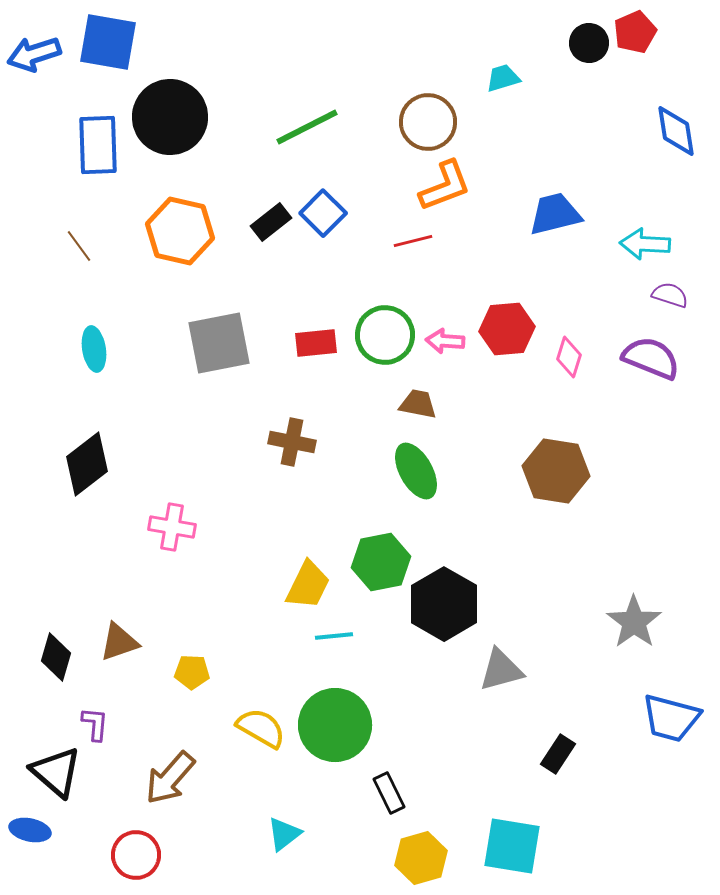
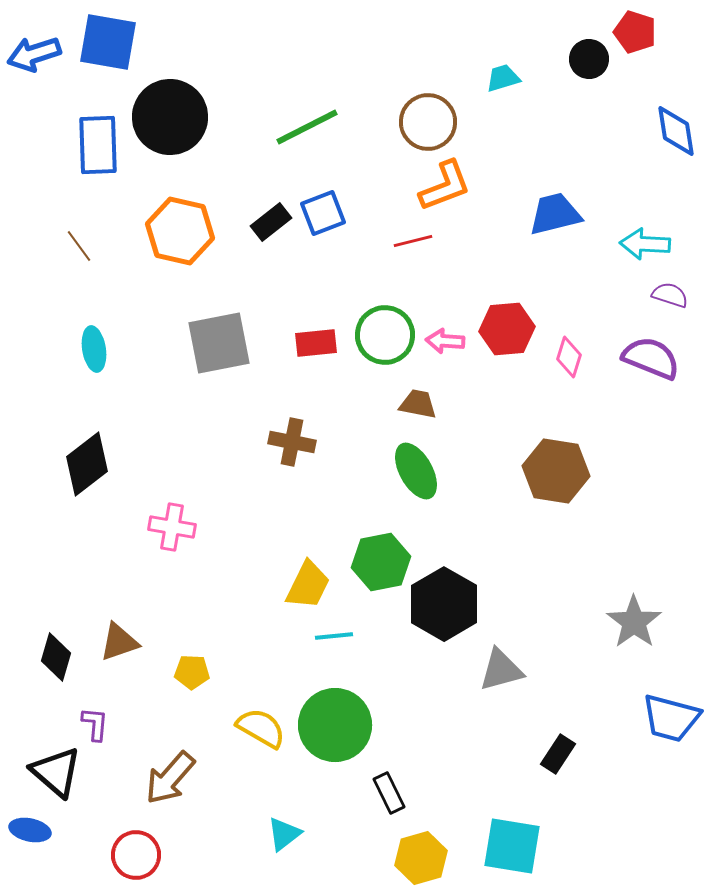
red pentagon at (635, 32): rotated 30 degrees counterclockwise
black circle at (589, 43): moved 16 px down
blue square at (323, 213): rotated 24 degrees clockwise
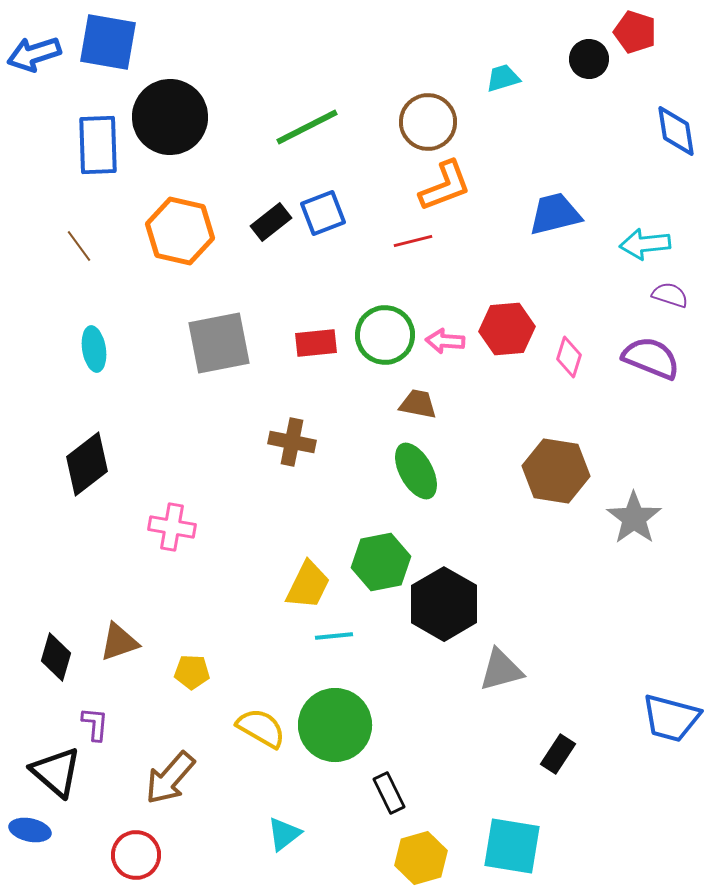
cyan arrow at (645, 244): rotated 9 degrees counterclockwise
gray star at (634, 622): moved 104 px up
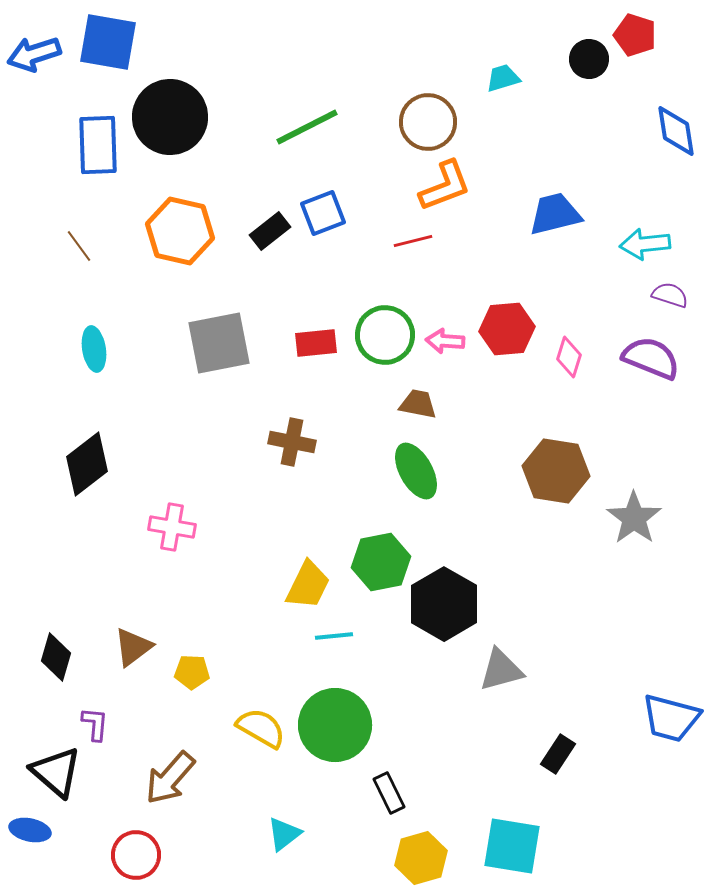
red pentagon at (635, 32): moved 3 px down
black rectangle at (271, 222): moved 1 px left, 9 px down
brown triangle at (119, 642): moved 14 px right, 5 px down; rotated 18 degrees counterclockwise
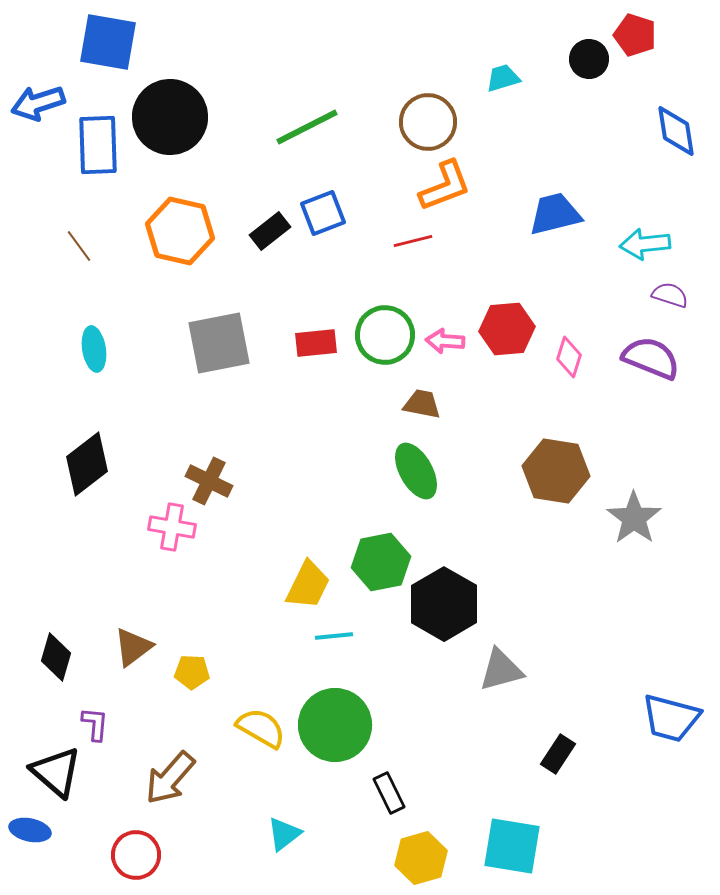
blue arrow at (34, 54): moved 4 px right, 49 px down
brown trapezoid at (418, 404): moved 4 px right
brown cross at (292, 442): moved 83 px left, 39 px down; rotated 15 degrees clockwise
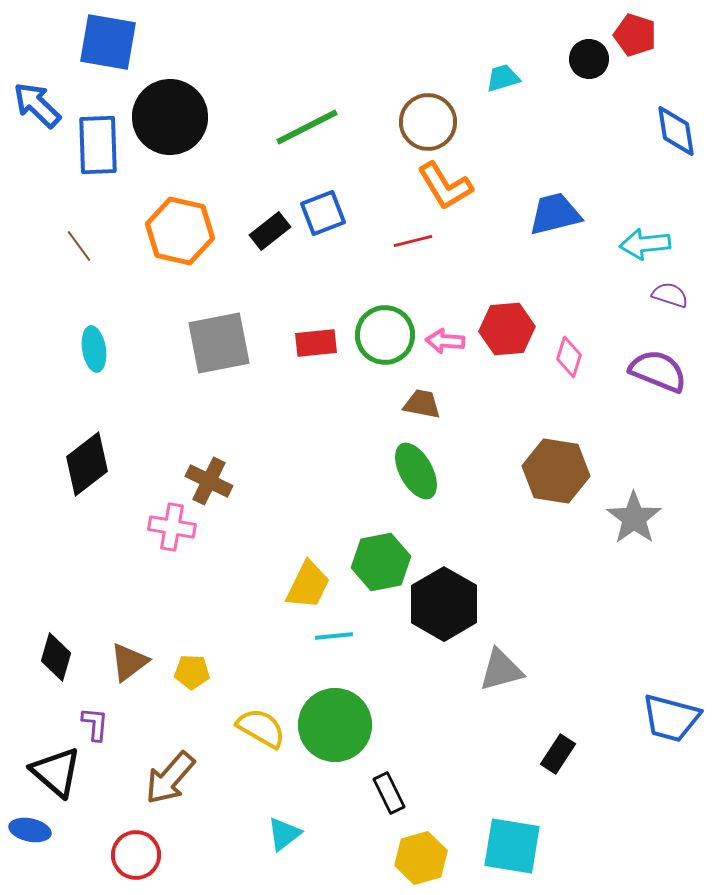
blue arrow at (38, 103): moved 1 px left, 2 px down; rotated 62 degrees clockwise
orange L-shape at (445, 186): rotated 80 degrees clockwise
purple semicircle at (651, 358): moved 7 px right, 13 px down
brown triangle at (133, 647): moved 4 px left, 15 px down
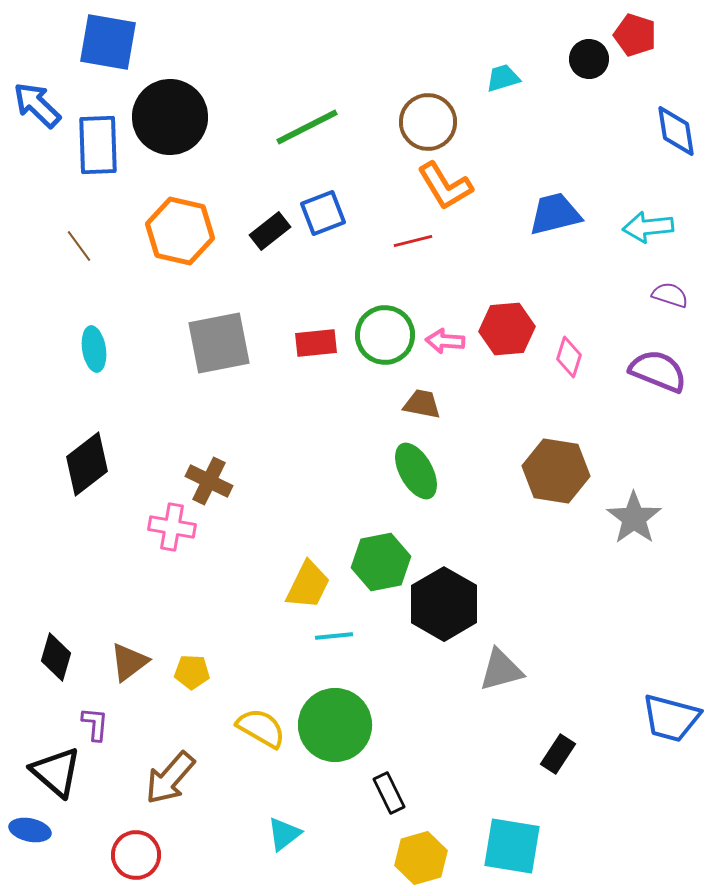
cyan arrow at (645, 244): moved 3 px right, 17 px up
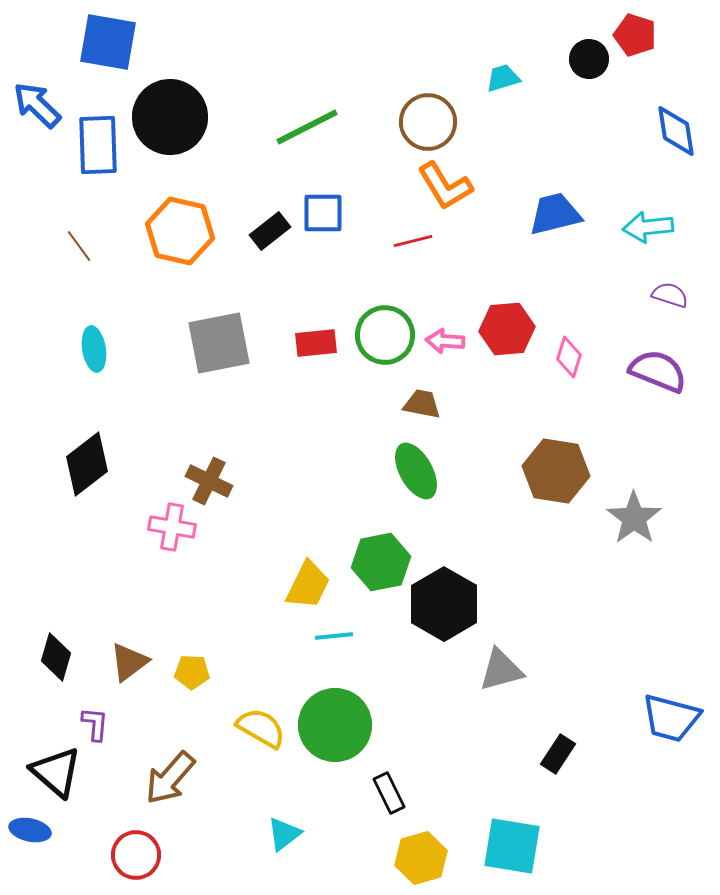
blue square at (323, 213): rotated 21 degrees clockwise
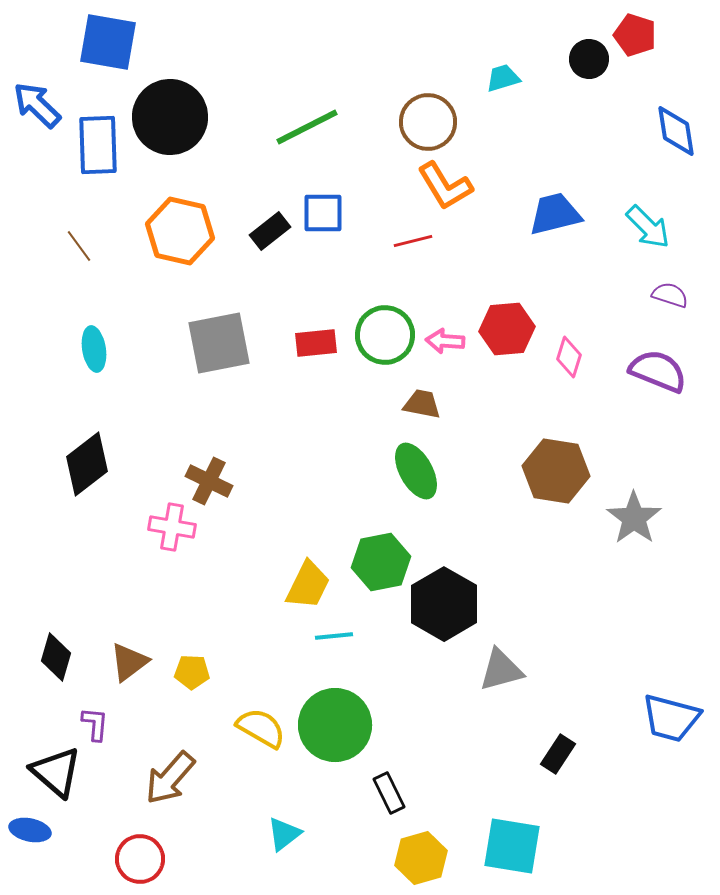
cyan arrow at (648, 227): rotated 129 degrees counterclockwise
red circle at (136, 855): moved 4 px right, 4 px down
